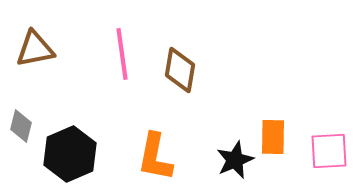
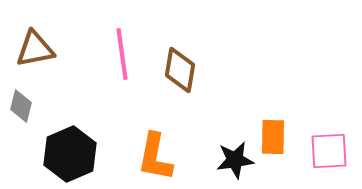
gray diamond: moved 20 px up
black star: rotated 15 degrees clockwise
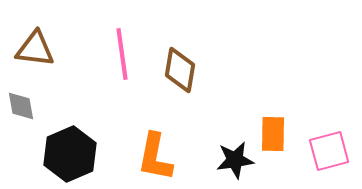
brown triangle: rotated 18 degrees clockwise
gray diamond: rotated 24 degrees counterclockwise
orange rectangle: moved 3 px up
pink square: rotated 12 degrees counterclockwise
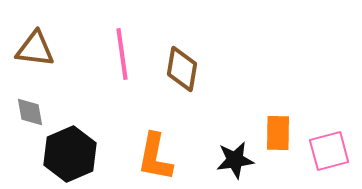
brown diamond: moved 2 px right, 1 px up
gray diamond: moved 9 px right, 6 px down
orange rectangle: moved 5 px right, 1 px up
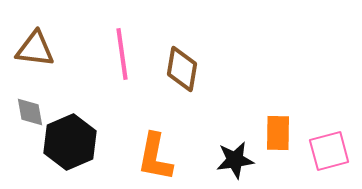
black hexagon: moved 12 px up
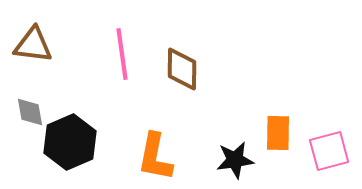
brown triangle: moved 2 px left, 4 px up
brown diamond: rotated 9 degrees counterclockwise
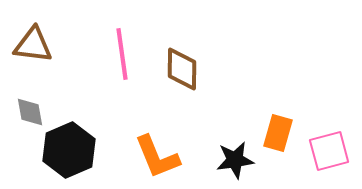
orange rectangle: rotated 15 degrees clockwise
black hexagon: moved 1 px left, 8 px down
orange L-shape: moved 2 px right; rotated 33 degrees counterclockwise
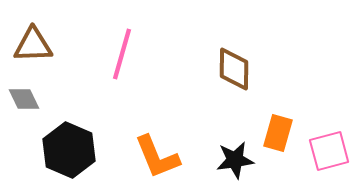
brown triangle: rotated 9 degrees counterclockwise
pink line: rotated 24 degrees clockwise
brown diamond: moved 52 px right
gray diamond: moved 6 px left, 13 px up; rotated 16 degrees counterclockwise
black hexagon: rotated 14 degrees counterclockwise
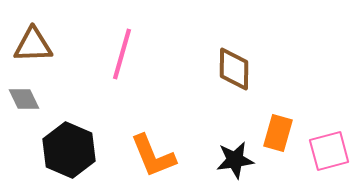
orange L-shape: moved 4 px left, 1 px up
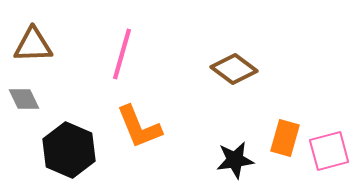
brown diamond: rotated 54 degrees counterclockwise
orange rectangle: moved 7 px right, 5 px down
orange L-shape: moved 14 px left, 29 px up
